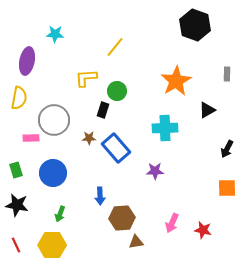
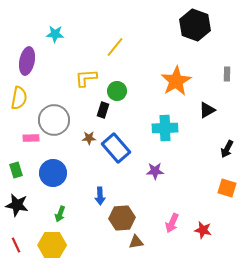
orange square: rotated 18 degrees clockwise
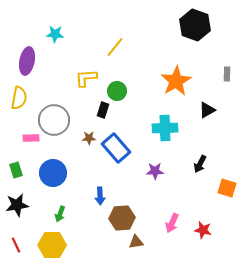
black arrow: moved 27 px left, 15 px down
black star: rotated 20 degrees counterclockwise
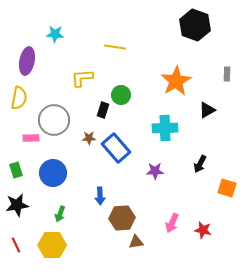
yellow line: rotated 60 degrees clockwise
yellow L-shape: moved 4 px left
green circle: moved 4 px right, 4 px down
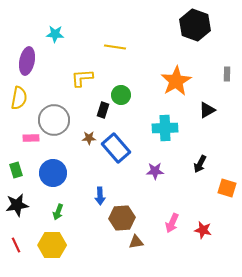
green arrow: moved 2 px left, 2 px up
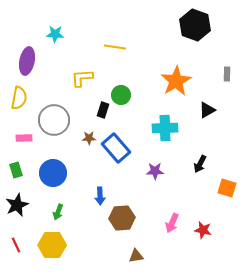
pink rectangle: moved 7 px left
black star: rotated 15 degrees counterclockwise
brown triangle: moved 14 px down
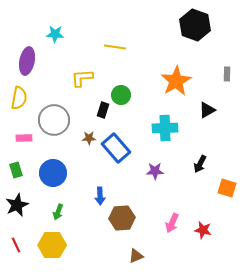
brown triangle: rotated 14 degrees counterclockwise
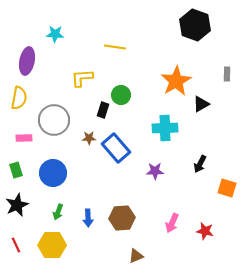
black triangle: moved 6 px left, 6 px up
blue arrow: moved 12 px left, 22 px down
red star: moved 2 px right, 1 px down
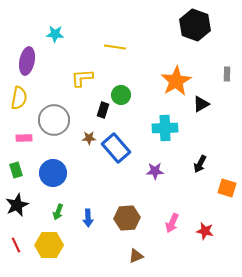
brown hexagon: moved 5 px right
yellow hexagon: moved 3 px left
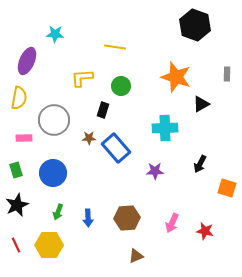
purple ellipse: rotated 12 degrees clockwise
orange star: moved 4 px up; rotated 24 degrees counterclockwise
green circle: moved 9 px up
